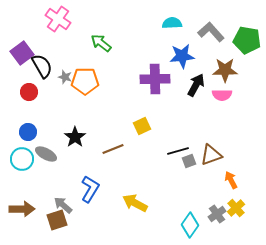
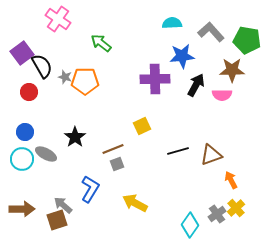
brown star: moved 7 px right
blue circle: moved 3 px left
gray square: moved 72 px left, 3 px down
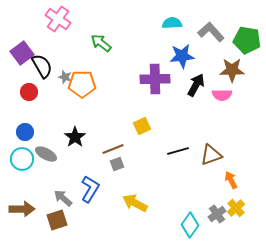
orange pentagon: moved 3 px left, 3 px down
gray arrow: moved 7 px up
